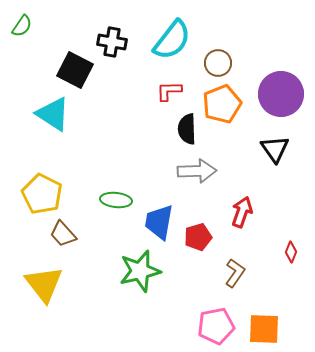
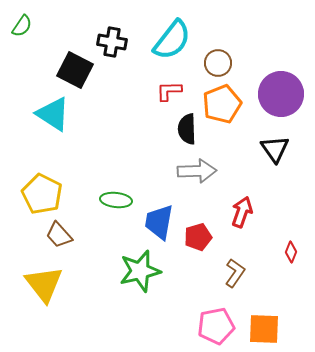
brown trapezoid: moved 4 px left, 1 px down
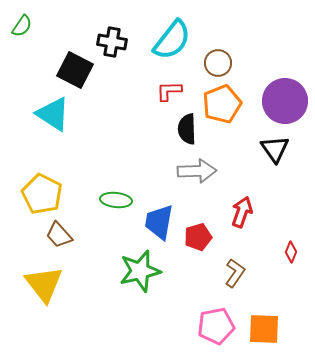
purple circle: moved 4 px right, 7 px down
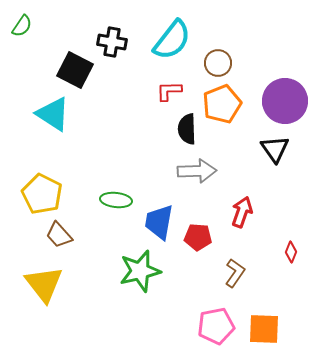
red pentagon: rotated 20 degrees clockwise
